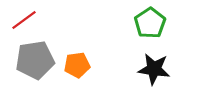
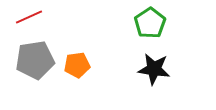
red line: moved 5 px right, 3 px up; rotated 12 degrees clockwise
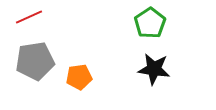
gray pentagon: moved 1 px down
orange pentagon: moved 2 px right, 12 px down
